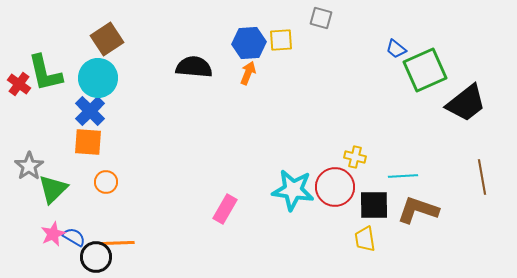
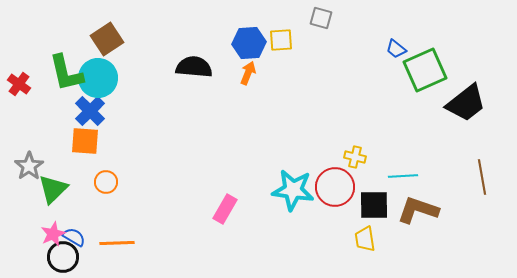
green L-shape: moved 21 px right
orange square: moved 3 px left, 1 px up
black circle: moved 33 px left
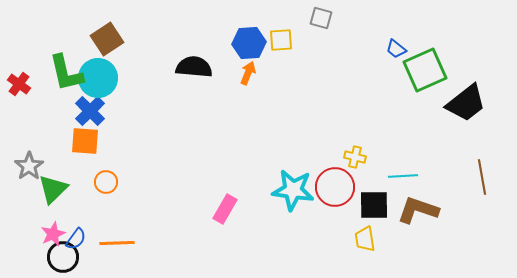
blue semicircle: moved 2 px right, 2 px down; rotated 95 degrees clockwise
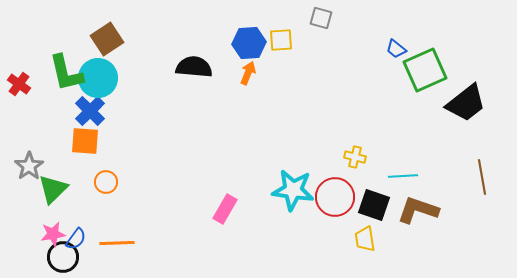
red circle: moved 10 px down
black square: rotated 20 degrees clockwise
pink star: rotated 15 degrees clockwise
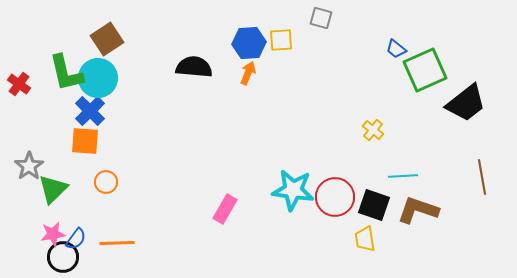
yellow cross: moved 18 px right, 27 px up; rotated 25 degrees clockwise
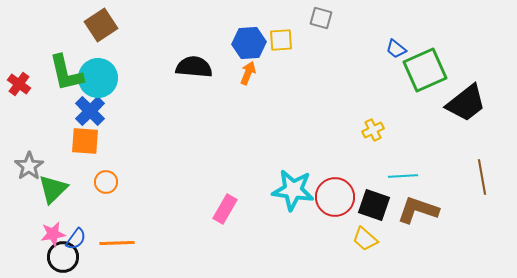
brown square: moved 6 px left, 14 px up
yellow cross: rotated 25 degrees clockwise
yellow trapezoid: rotated 40 degrees counterclockwise
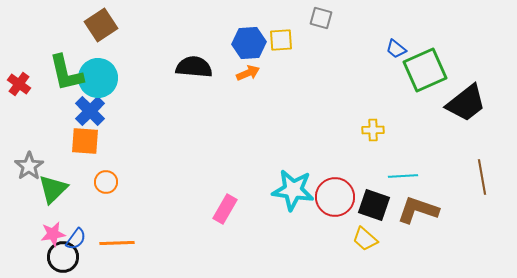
orange arrow: rotated 45 degrees clockwise
yellow cross: rotated 25 degrees clockwise
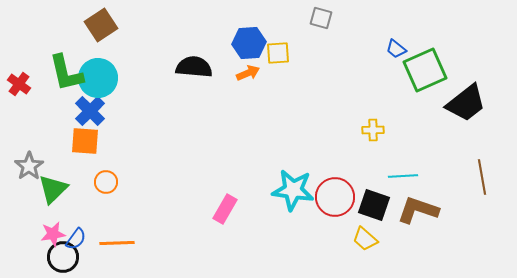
yellow square: moved 3 px left, 13 px down
